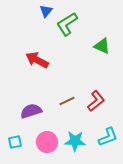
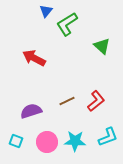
green triangle: rotated 18 degrees clockwise
red arrow: moved 3 px left, 2 px up
cyan square: moved 1 px right, 1 px up; rotated 32 degrees clockwise
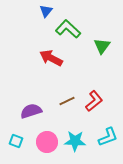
green L-shape: moved 1 px right, 5 px down; rotated 75 degrees clockwise
green triangle: rotated 24 degrees clockwise
red arrow: moved 17 px right
red L-shape: moved 2 px left
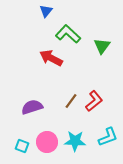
green L-shape: moved 5 px down
brown line: moved 4 px right; rotated 28 degrees counterclockwise
purple semicircle: moved 1 px right, 4 px up
cyan square: moved 6 px right, 5 px down
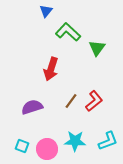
green L-shape: moved 2 px up
green triangle: moved 5 px left, 2 px down
red arrow: moved 11 px down; rotated 100 degrees counterclockwise
cyan L-shape: moved 4 px down
pink circle: moved 7 px down
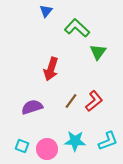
green L-shape: moved 9 px right, 4 px up
green triangle: moved 1 px right, 4 px down
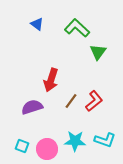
blue triangle: moved 9 px left, 13 px down; rotated 32 degrees counterclockwise
red arrow: moved 11 px down
cyan L-shape: moved 3 px left, 1 px up; rotated 40 degrees clockwise
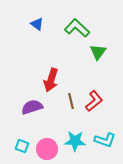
brown line: rotated 49 degrees counterclockwise
